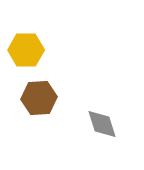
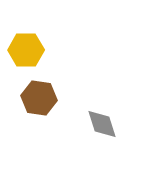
brown hexagon: rotated 12 degrees clockwise
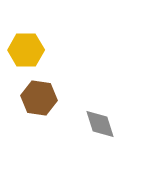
gray diamond: moved 2 px left
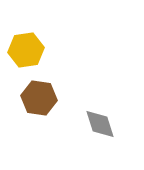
yellow hexagon: rotated 8 degrees counterclockwise
